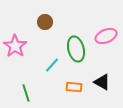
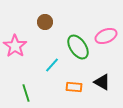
green ellipse: moved 2 px right, 2 px up; rotated 20 degrees counterclockwise
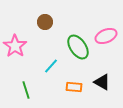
cyan line: moved 1 px left, 1 px down
green line: moved 3 px up
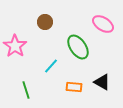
pink ellipse: moved 3 px left, 12 px up; rotated 55 degrees clockwise
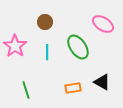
cyan line: moved 4 px left, 14 px up; rotated 42 degrees counterclockwise
orange rectangle: moved 1 px left, 1 px down; rotated 14 degrees counterclockwise
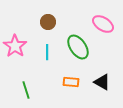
brown circle: moved 3 px right
orange rectangle: moved 2 px left, 6 px up; rotated 14 degrees clockwise
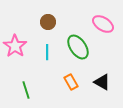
orange rectangle: rotated 56 degrees clockwise
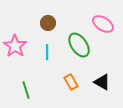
brown circle: moved 1 px down
green ellipse: moved 1 px right, 2 px up
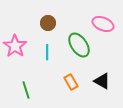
pink ellipse: rotated 10 degrees counterclockwise
black triangle: moved 1 px up
